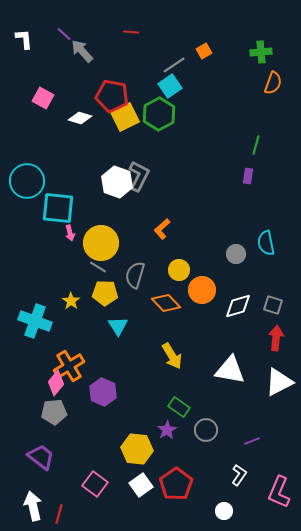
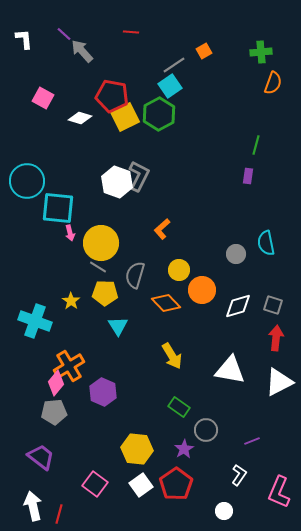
purple star at (167, 430): moved 17 px right, 19 px down
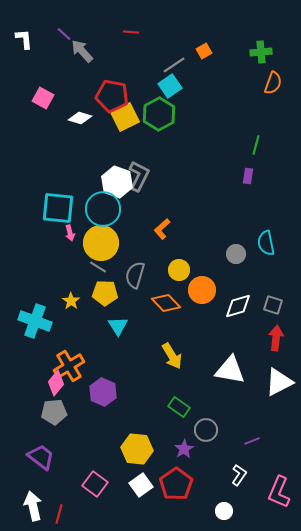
cyan circle at (27, 181): moved 76 px right, 28 px down
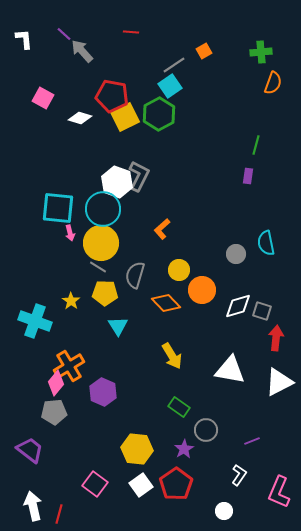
gray square at (273, 305): moved 11 px left, 6 px down
purple trapezoid at (41, 457): moved 11 px left, 7 px up
